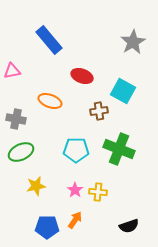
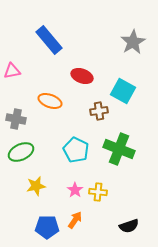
cyan pentagon: rotated 25 degrees clockwise
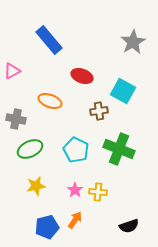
pink triangle: rotated 18 degrees counterclockwise
green ellipse: moved 9 px right, 3 px up
blue pentagon: rotated 15 degrees counterclockwise
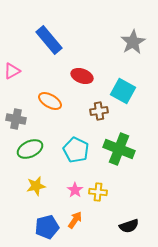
orange ellipse: rotated 10 degrees clockwise
